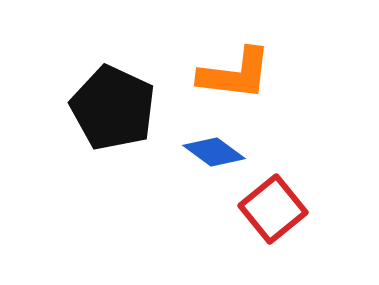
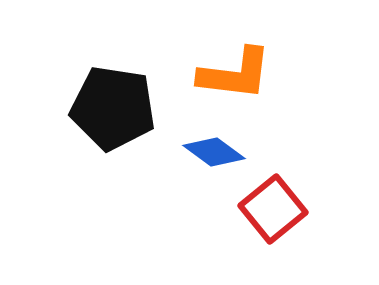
black pentagon: rotated 16 degrees counterclockwise
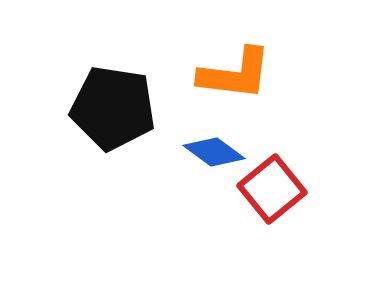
red square: moved 1 px left, 20 px up
